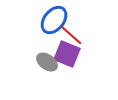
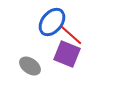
blue ellipse: moved 2 px left, 2 px down
gray ellipse: moved 17 px left, 4 px down
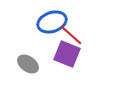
blue ellipse: rotated 32 degrees clockwise
gray ellipse: moved 2 px left, 2 px up
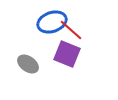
red line: moved 5 px up
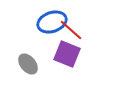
gray ellipse: rotated 15 degrees clockwise
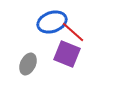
red line: moved 2 px right, 2 px down
gray ellipse: rotated 65 degrees clockwise
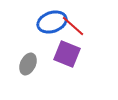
red line: moved 6 px up
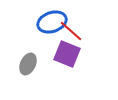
red line: moved 2 px left, 5 px down
